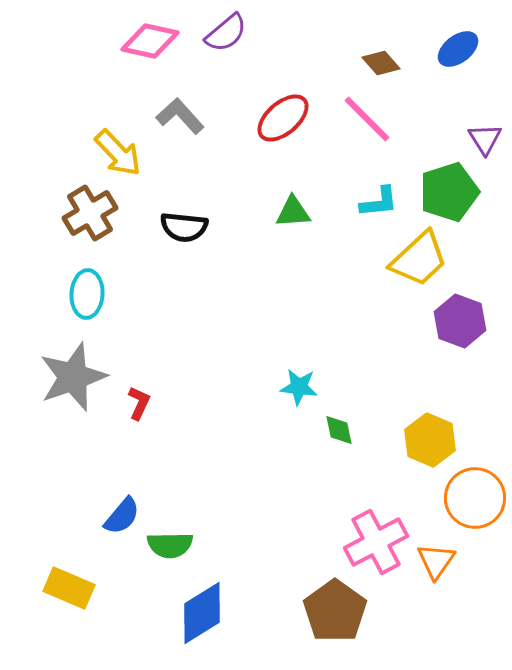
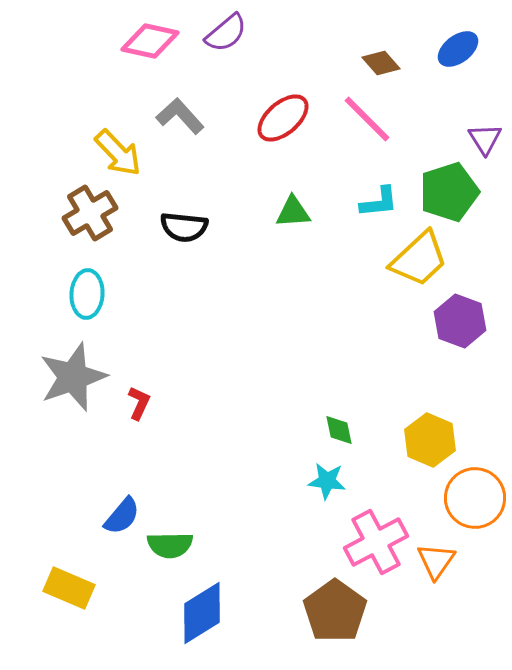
cyan star: moved 28 px right, 94 px down
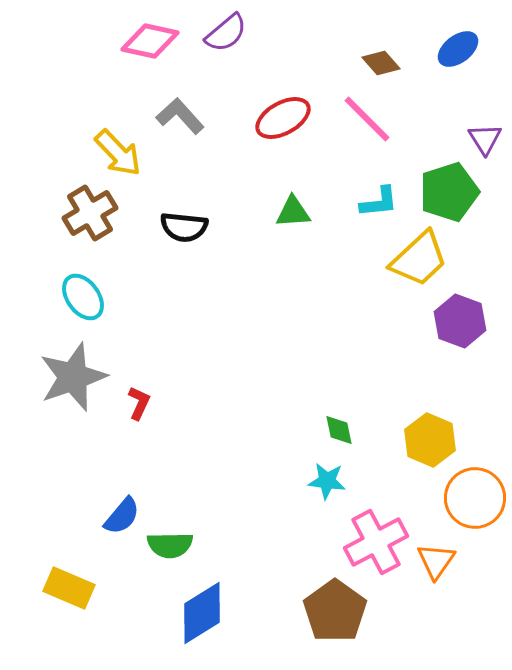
red ellipse: rotated 12 degrees clockwise
cyan ellipse: moved 4 px left, 3 px down; rotated 39 degrees counterclockwise
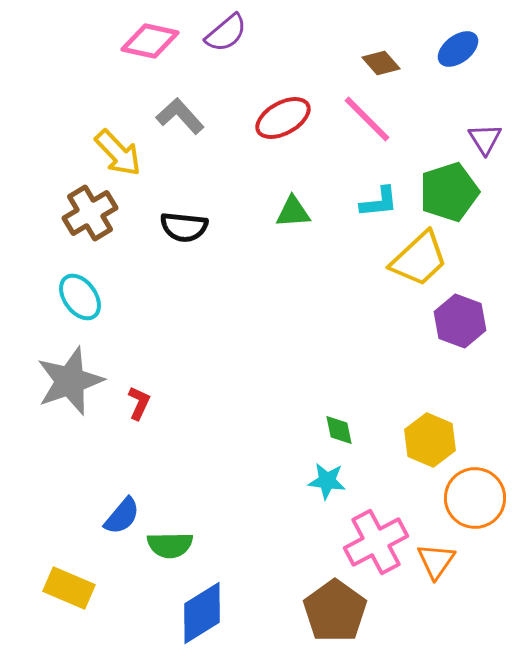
cyan ellipse: moved 3 px left
gray star: moved 3 px left, 4 px down
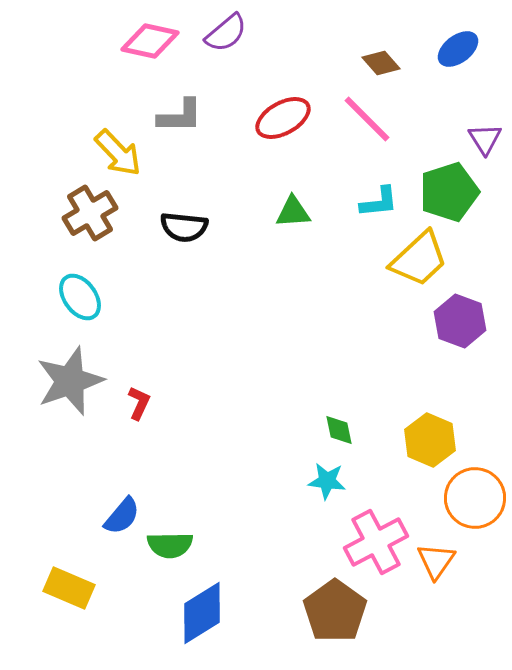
gray L-shape: rotated 132 degrees clockwise
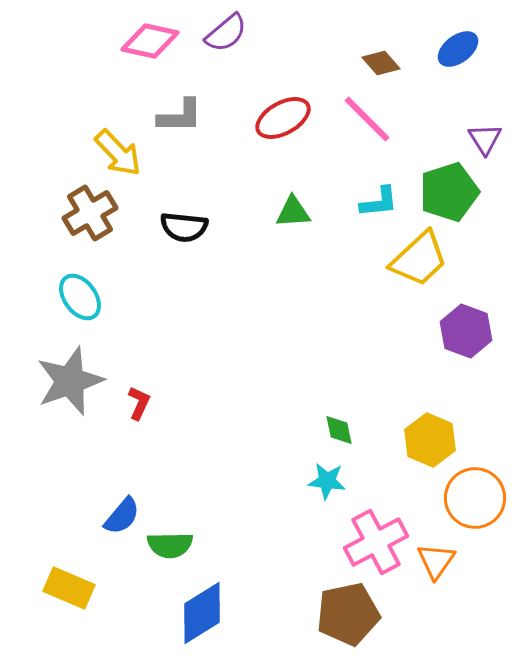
purple hexagon: moved 6 px right, 10 px down
brown pentagon: moved 13 px right, 3 px down; rotated 24 degrees clockwise
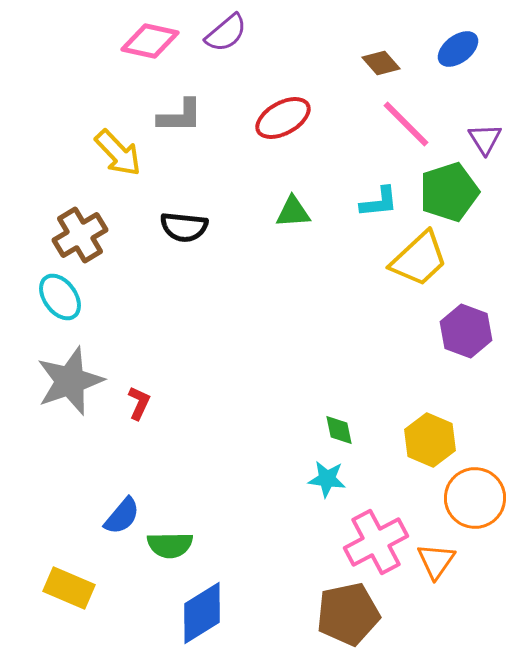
pink line: moved 39 px right, 5 px down
brown cross: moved 10 px left, 22 px down
cyan ellipse: moved 20 px left
cyan star: moved 2 px up
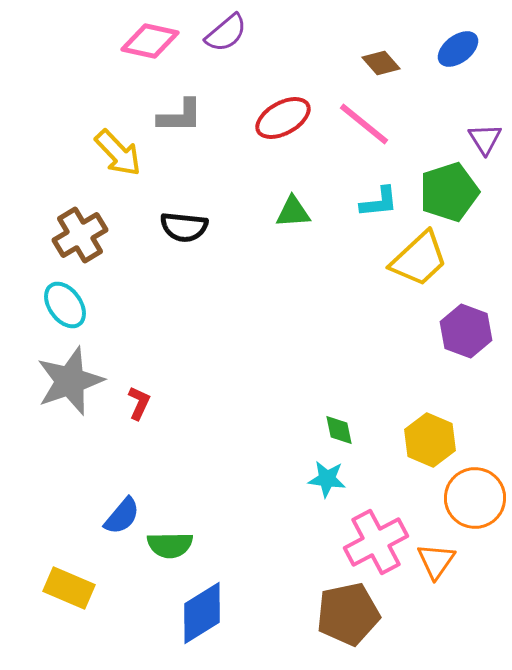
pink line: moved 42 px left; rotated 6 degrees counterclockwise
cyan ellipse: moved 5 px right, 8 px down
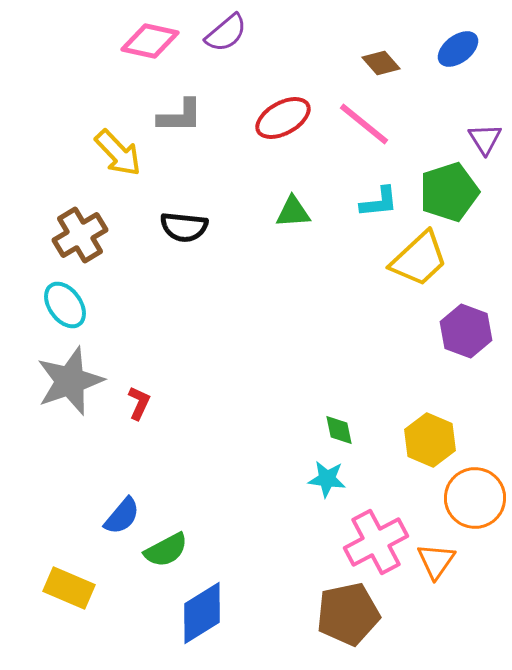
green semicircle: moved 4 px left, 5 px down; rotated 27 degrees counterclockwise
